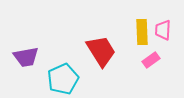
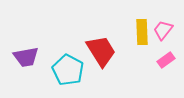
pink trapezoid: rotated 35 degrees clockwise
pink rectangle: moved 15 px right
cyan pentagon: moved 5 px right, 9 px up; rotated 20 degrees counterclockwise
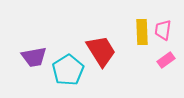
pink trapezoid: rotated 30 degrees counterclockwise
purple trapezoid: moved 8 px right
cyan pentagon: rotated 12 degrees clockwise
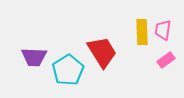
red trapezoid: moved 1 px right, 1 px down
purple trapezoid: rotated 12 degrees clockwise
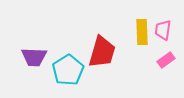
red trapezoid: rotated 48 degrees clockwise
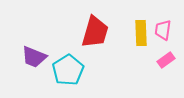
yellow rectangle: moved 1 px left, 1 px down
red trapezoid: moved 7 px left, 20 px up
purple trapezoid: rotated 20 degrees clockwise
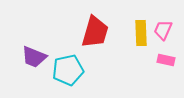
pink trapezoid: rotated 15 degrees clockwise
pink rectangle: rotated 48 degrees clockwise
cyan pentagon: rotated 20 degrees clockwise
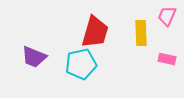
pink trapezoid: moved 4 px right, 14 px up
pink rectangle: moved 1 px right, 1 px up
cyan pentagon: moved 13 px right, 6 px up
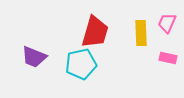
pink trapezoid: moved 7 px down
pink rectangle: moved 1 px right, 1 px up
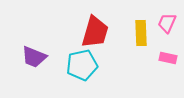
cyan pentagon: moved 1 px right, 1 px down
